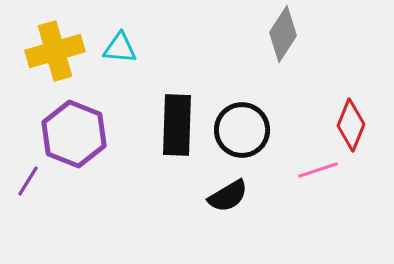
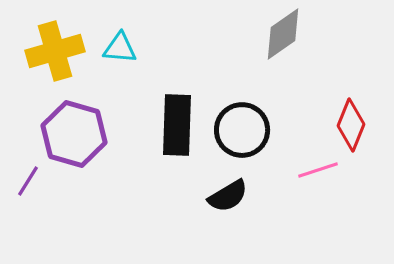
gray diamond: rotated 22 degrees clockwise
purple hexagon: rotated 6 degrees counterclockwise
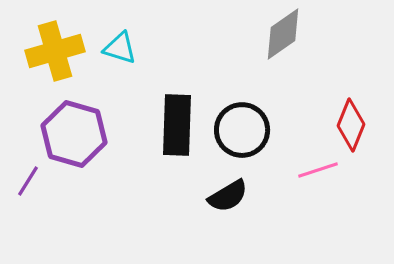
cyan triangle: rotated 12 degrees clockwise
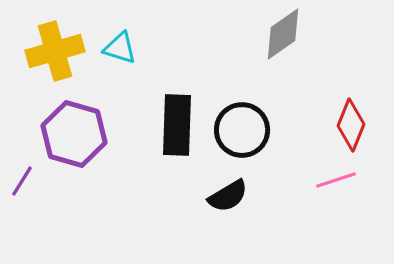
pink line: moved 18 px right, 10 px down
purple line: moved 6 px left
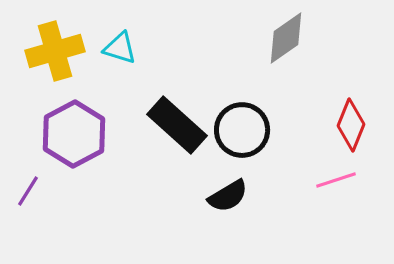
gray diamond: moved 3 px right, 4 px down
black rectangle: rotated 50 degrees counterclockwise
purple hexagon: rotated 16 degrees clockwise
purple line: moved 6 px right, 10 px down
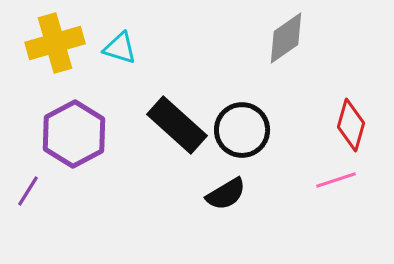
yellow cross: moved 8 px up
red diamond: rotated 6 degrees counterclockwise
black semicircle: moved 2 px left, 2 px up
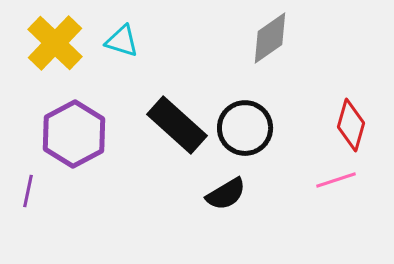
gray diamond: moved 16 px left
yellow cross: rotated 30 degrees counterclockwise
cyan triangle: moved 2 px right, 7 px up
black circle: moved 3 px right, 2 px up
purple line: rotated 20 degrees counterclockwise
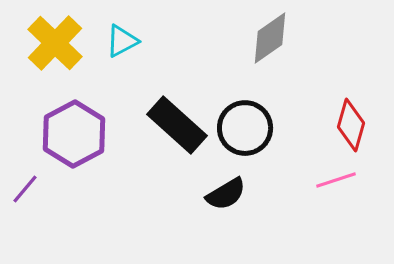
cyan triangle: rotated 45 degrees counterclockwise
purple line: moved 3 px left, 2 px up; rotated 28 degrees clockwise
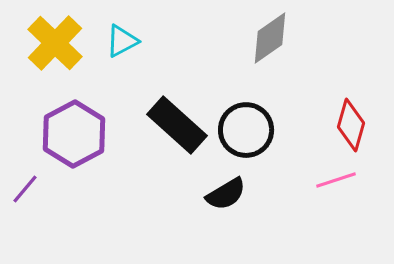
black circle: moved 1 px right, 2 px down
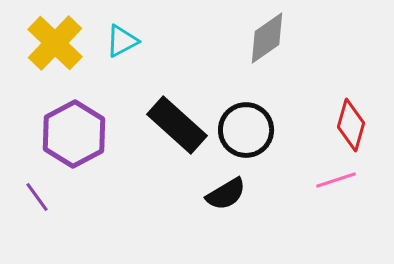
gray diamond: moved 3 px left
purple line: moved 12 px right, 8 px down; rotated 76 degrees counterclockwise
